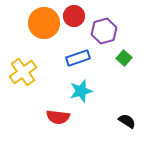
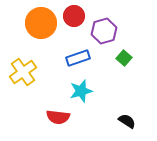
orange circle: moved 3 px left
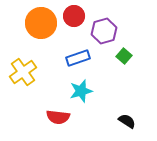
green square: moved 2 px up
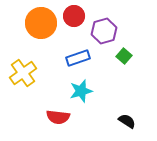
yellow cross: moved 1 px down
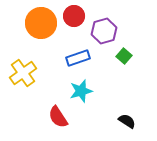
red semicircle: rotated 50 degrees clockwise
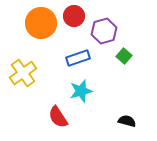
black semicircle: rotated 18 degrees counterclockwise
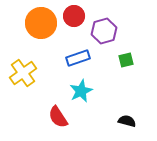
green square: moved 2 px right, 4 px down; rotated 35 degrees clockwise
cyan star: rotated 10 degrees counterclockwise
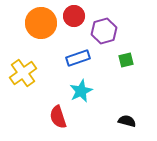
red semicircle: rotated 15 degrees clockwise
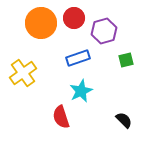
red circle: moved 2 px down
red semicircle: moved 3 px right
black semicircle: moved 3 px left, 1 px up; rotated 30 degrees clockwise
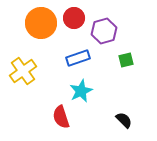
yellow cross: moved 2 px up
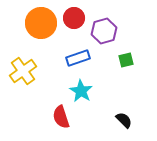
cyan star: rotated 15 degrees counterclockwise
